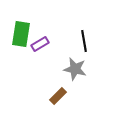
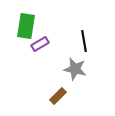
green rectangle: moved 5 px right, 8 px up
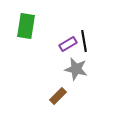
purple rectangle: moved 28 px right
gray star: moved 1 px right
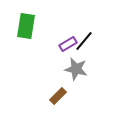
black line: rotated 50 degrees clockwise
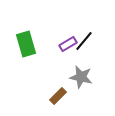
green rectangle: moved 18 px down; rotated 25 degrees counterclockwise
gray star: moved 5 px right, 8 px down
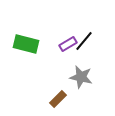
green rectangle: rotated 60 degrees counterclockwise
brown rectangle: moved 3 px down
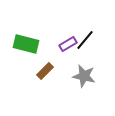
black line: moved 1 px right, 1 px up
gray star: moved 3 px right, 1 px up
brown rectangle: moved 13 px left, 28 px up
